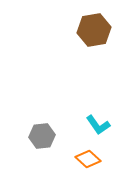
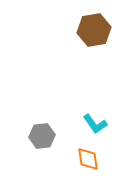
cyan L-shape: moved 3 px left, 1 px up
orange diamond: rotated 40 degrees clockwise
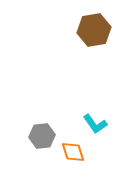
orange diamond: moved 15 px left, 7 px up; rotated 10 degrees counterclockwise
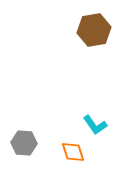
cyan L-shape: moved 1 px down
gray hexagon: moved 18 px left, 7 px down; rotated 10 degrees clockwise
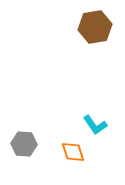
brown hexagon: moved 1 px right, 3 px up
gray hexagon: moved 1 px down
